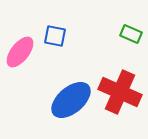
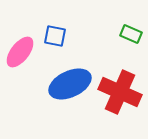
blue ellipse: moved 1 px left, 16 px up; rotated 15 degrees clockwise
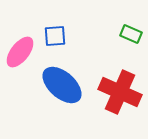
blue square: rotated 15 degrees counterclockwise
blue ellipse: moved 8 px left, 1 px down; rotated 66 degrees clockwise
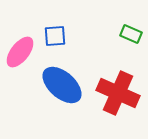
red cross: moved 2 px left, 1 px down
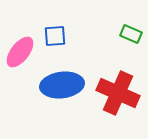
blue ellipse: rotated 48 degrees counterclockwise
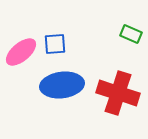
blue square: moved 8 px down
pink ellipse: moved 1 px right; rotated 12 degrees clockwise
red cross: rotated 6 degrees counterclockwise
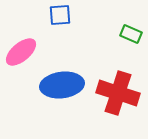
blue square: moved 5 px right, 29 px up
